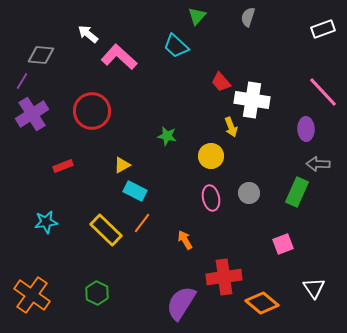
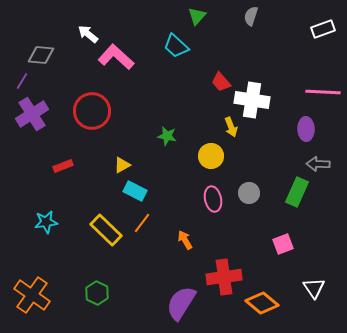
gray semicircle: moved 3 px right, 1 px up
pink L-shape: moved 3 px left
pink line: rotated 44 degrees counterclockwise
pink ellipse: moved 2 px right, 1 px down
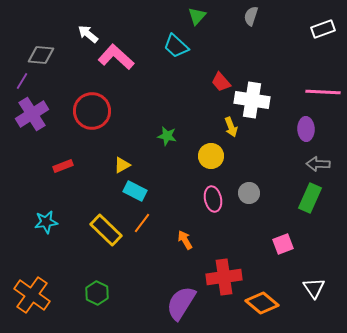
green rectangle: moved 13 px right, 6 px down
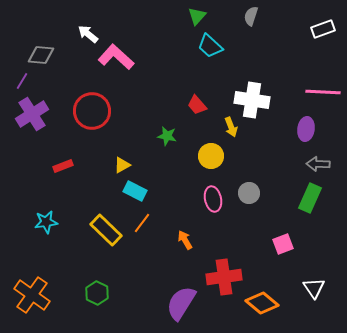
cyan trapezoid: moved 34 px right
red trapezoid: moved 24 px left, 23 px down
purple ellipse: rotated 10 degrees clockwise
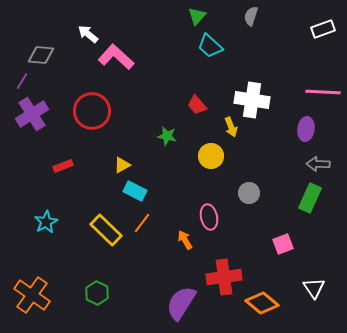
pink ellipse: moved 4 px left, 18 px down
cyan star: rotated 20 degrees counterclockwise
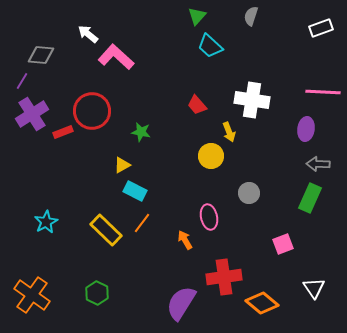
white rectangle: moved 2 px left, 1 px up
yellow arrow: moved 2 px left, 5 px down
green star: moved 26 px left, 4 px up
red rectangle: moved 34 px up
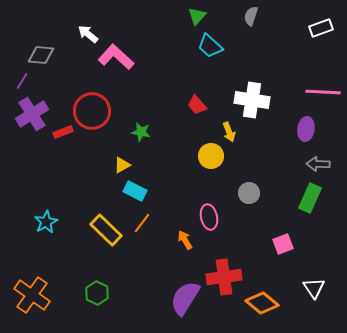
purple semicircle: moved 4 px right, 5 px up
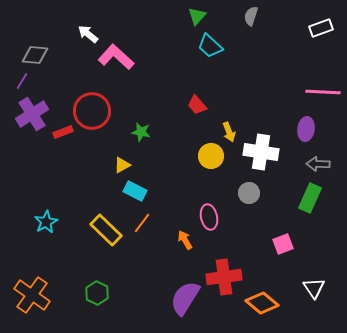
gray diamond: moved 6 px left
white cross: moved 9 px right, 52 px down
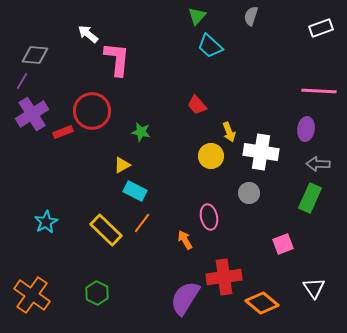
pink L-shape: moved 1 px right, 2 px down; rotated 54 degrees clockwise
pink line: moved 4 px left, 1 px up
